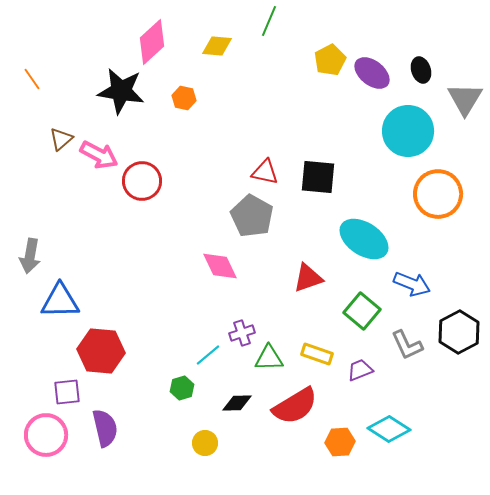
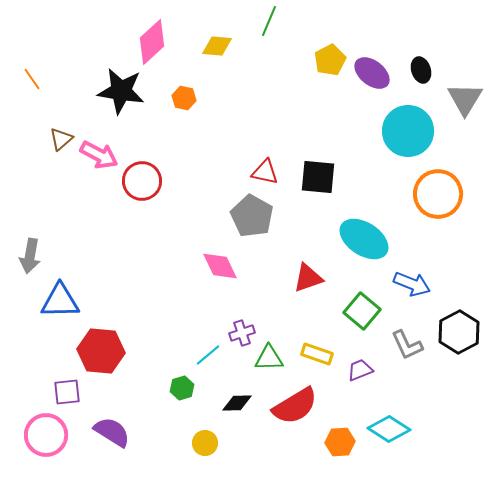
purple semicircle at (105, 428): moved 7 px right, 4 px down; rotated 45 degrees counterclockwise
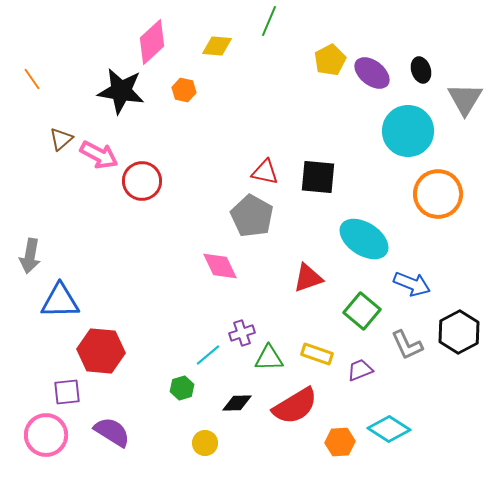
orange hexagon at (184, 98): moved 8 px up
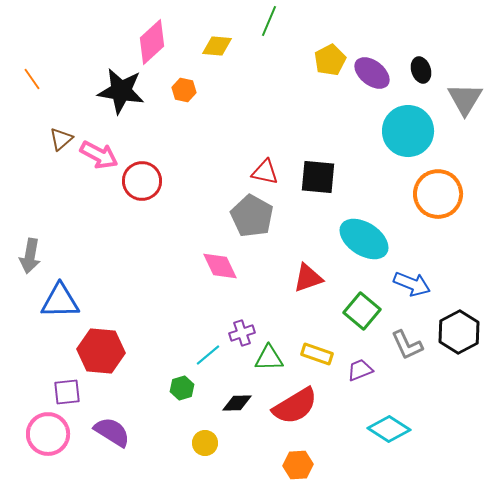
pink circle at (46, 435): moved 2 px right, 1 px up
orange hexagon at (340, 442): moved 42 px left, 23 px down
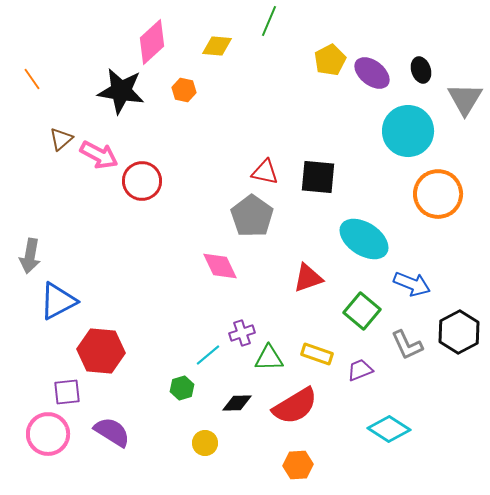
gray pentagon at (252, 216): rotated 6 degrees clockwise
blue triangle at (60, 301): moved 2 px left; rotated 27 degrees counterclockwise
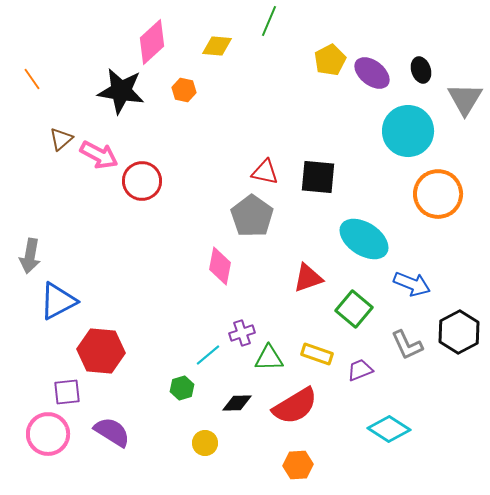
pink diamond at (220, 266): rotated 36 degrees clockwise
green square at (362, 311): moved 8 px left, 2 px up
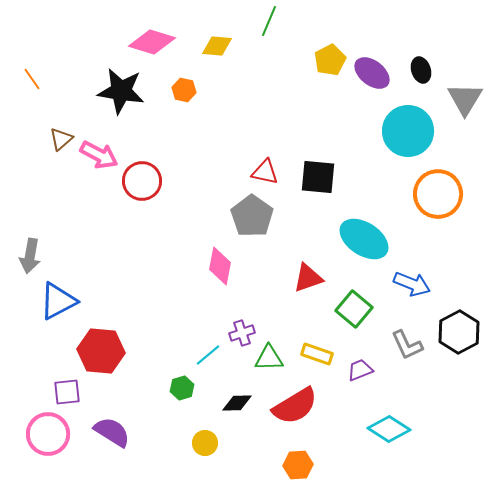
pink diamond at (152, 42): rotated 60 degrees clockwise
